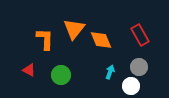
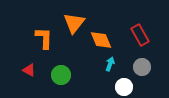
orange triangle: moved 6 px up
orange L-shape: moved 1 px left, 1 px up
gray circle: moved 3 px right
cyan arrow: moved 8 px up
white circle: moved 7 px left, 1 px down
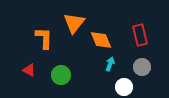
red rectangle: rotated 15 degrees clockwise
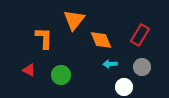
orange triangle: moved 3 px up
red rectangle: rotated 45 degrees clockwise
cyan arrow: rotated 112 degrees counterclockwise
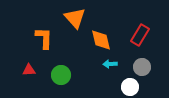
orange triangle: moved 1 px right, 2 px up; rotated 20 degrees counterclockwise
orange diamond: rotated 10 degrees clockwise
red triangle: rotated 32 degrees counterclockwise
white circle: moved 6 px right
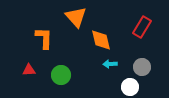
orange triangle: moved 1 px right, 1 px up
red rectangle: moved 2 px right, 8 px up
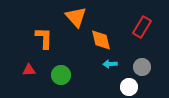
white circle: moved 1 px left
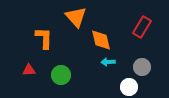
cyan arrow: moved 2 px left, 2 px up
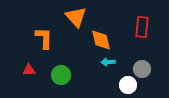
red rectangle: rotated 25 degrees counterclockwise
gray circle: moved 2 px down
white circle: moved 1 px left, 2 px up
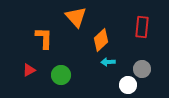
orange diamond: rotated 60 degrees clockwise
red triangle: rotated 24 degrees counterclockwise
